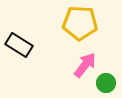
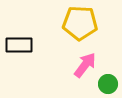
black rectangle: rotated 32 degrees counterclockwise
green circle: moved 2 px right, 1 px down
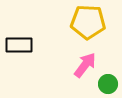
yellow pentagon: moved 8 px right, 1 px up
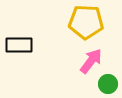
yellow pentagon: moved 2 px left
pink arrow: moved 6 px right, 4 px up
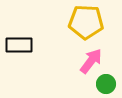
green circle: moved 2 px left
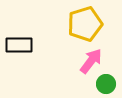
yellow pentagon: moved 1 px left, 2 px down; rotated 20 degrees counterclockwise
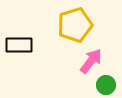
yellow pentagon: moved 10 px left, 1 px down
green circle: moved 1 px down
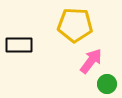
yellow pentagon: rotated 20 degrees clockwise
green circle: moved 1 px right, 1 px up
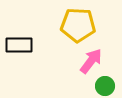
yellow pentagon: moved 3 px right
green circle: moved 2 px left, 2 px down
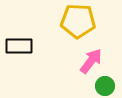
yellow pentagon: moved 4 px up
black rectangle: moved 1 px down
